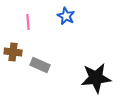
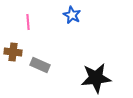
blue star: moved 6 px right, 1 px up
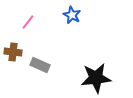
pink line: rotated 42 degrees clockwise
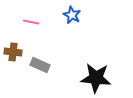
pink line: moved 3 px right; rotated 63 degrees clockwise
black star: rotated 12 degrees clockwise
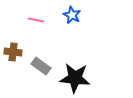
pink line: moved 5 px right, 2 px up
gray rectangle: moved 1 px right, 1 px down; rotated 12 degrees clockwise
black star: moved 21 px left
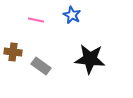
black star: moved 15 px right, 19 px up
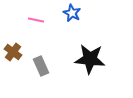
blue star: moved 2 px up
brown cross: rotated 30 degrees clockwise
gray rectangle: rotated 30 degrees clockwise
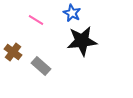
pink line: rotated 21 degrees clockwise
black star: moved 8 px left, 18 px up; rotated 12 degrees counterclockwise
gray rectangle: rotated 24 degrees counterclockwise
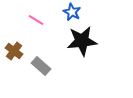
blue star: moved 1 px up
brown cross: moved 1 px right, 1 px up
